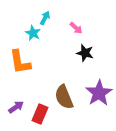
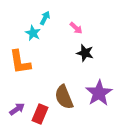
purple arrow: moved 1 px right, 2 px down
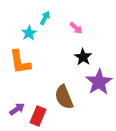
cyan star: moved 4 px left; rotated 14 degrees clockwise
black star: moved 2 px left, 4 px down; rotated 18 degrees clockwise
purple star: moved 11 px up
red rectangle: moved 2 px left, 2 px down
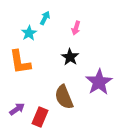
pink arrow: rotated 64 degrees clockwise
black star: moved 13 px left
red rectangle: moved 2 px right, 1 px down
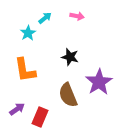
cyan arrow: rotated 24 degrees clockwise
pink arrow: moved 1 px right, 12 px up; rotated 96 degrees counterclockwise
cyan star: moved 1 px left
black star: rotated 18 degrees counterclockwise
orange L-shape: moved 5 px right, 8 px down
brown semicircle: moved 4 px right, 2 px up
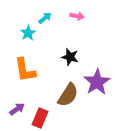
purple star: moved 2 px left
brown semicircle: rotated 125 degrees counterclockwise
red rectangle: moved 1 px down
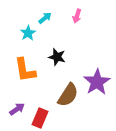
pink arrow: rotated 96 degrees clockwise
black star: moved 13 px left
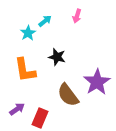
cyan arrow: moved 3 px down
brown semicircle: rotated 110 degrees clockwise
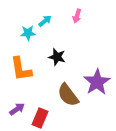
cyan star: rotated 28 degrees clockwise
orange L-shape: moved 4 px left, 1 px up
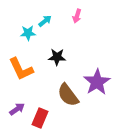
black star: rotated 12 degrees counterclockwise
orange L-shape: rotated 16 degrees counterclockwise
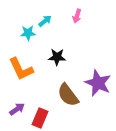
purple star: moved 1 px right, 1 px down; rotated 16 degrees counterclockwise
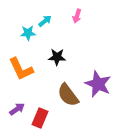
purple star: moved 1 px down
